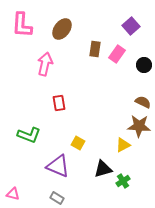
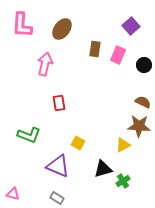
pink rectangle: moved 1 px right, 1 px down; rotated 12 degrees counterclockwise
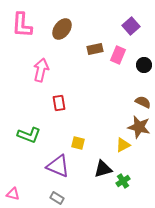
brown rectangle: rotated 70 degrees clockwise
pink arrow: moved 4 px left, 6 px down
brown star: moved 1 px down; rotated 10 degrees clockwise
yellow square: rotated 16 degrees counterclockwise
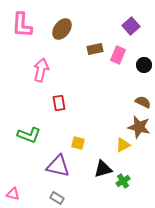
purple triangle: rotated 10 degrees counterclockwise
